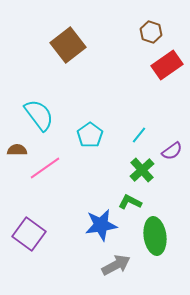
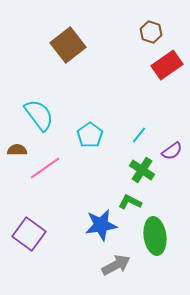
green cross: rotated 15 degrees counterclockwise
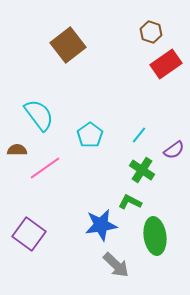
red rectangle: moved 1 px left, 1 px up
purple semicircle: moved 2 px right, 1 px up
gray arrow: rotated 72 degrees clockwise
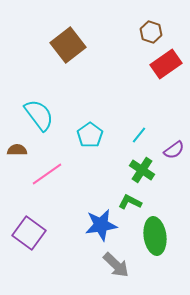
pink line: moved 2 px right, 6 px down
purple square: moved 1 px up
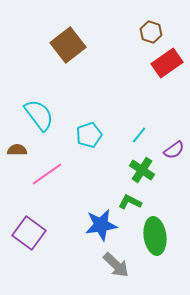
red rectangle: moved 1 px right, 1 px up
cyan pentagon: moved 1 px left; rotated 15 degrees clockwise
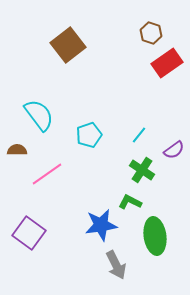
brown hexagon: moved 1 px down
gray arrow: rotated 20 degrees clockwise
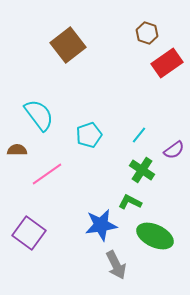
brown hexagon: moved 4 px left
green ellipse: rotated 57 degrees counterclockwise
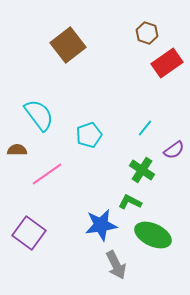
cyan line: moved 6 px right, 7 px up
green ellipse: moved 2 px left, 1 px up
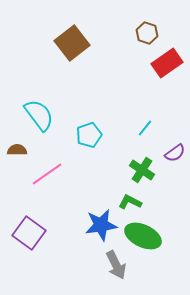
brown square: moved 4 px right, 2 px up
purple semicircle: moved 1 px right, 3 px down
green ellipse: moved 10 px left, 1 px down
